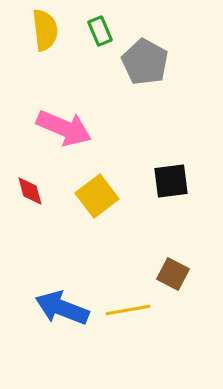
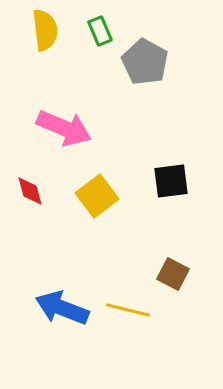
yellow line: rotated 24 degrees clockwise
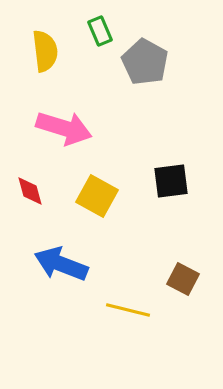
yellow semicircle: moved 21 px down
pink arrow: rotated 6 degrees counterclockwise
yellow square: rotated 24 degrees counterclockwise
brown square: moved 10 px right, 5 px down
blue arrow: moved 1 px left, 44 px up
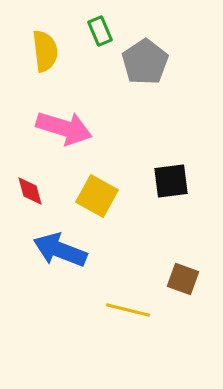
gray pentagon: rotated 9 degrees clockwise
blue arrow: moved 1 px left, 14 px up
brown square: rotated 8 degrees counterclockwise
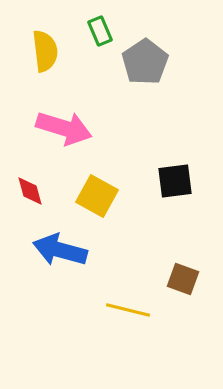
black square: moved 4 px right
blue arrow: rotated 6 degrees counterclockwise
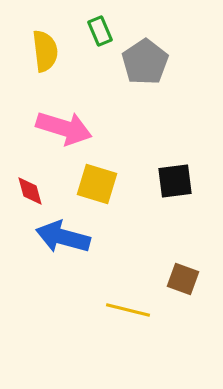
yellow square: moved 12 px up; rotated 12 degrees counterclockwise
blue arrow: moved 3 px right, 13 px up
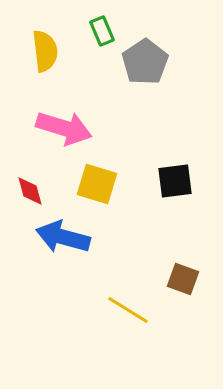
green rectangle: moved 2 px right
yellow line: rotated 18 degrees clockwise
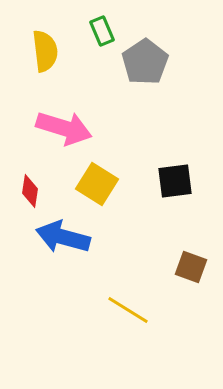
yellow square: rotated 15 degrees clockwise
red diamond: rotated 24 degrees clockwise
brown square: moved 8 px right, 12 px up
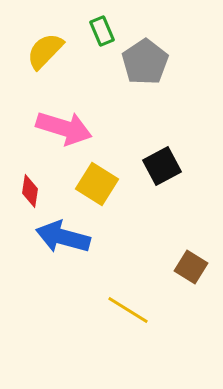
yellow semicircle: rotated 129 degrees counterclockwise
black square: moved 13 px left, 15 px up; rotated 21 degrees counterclockwise
brown square: rotated 12 degrees clockwise
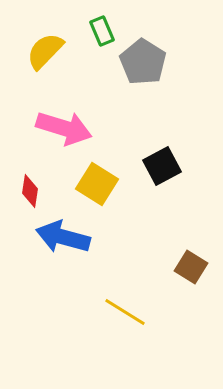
gray pentagon: moved 2 px left; rotated 6 degrees counterclockwise
yellow line: moved 3 px left, 2 px down
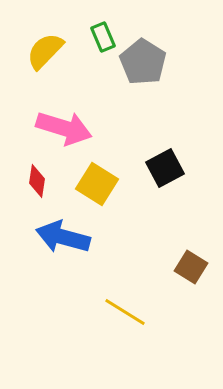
green rectangle: moved 1 px right, 6 px down
black square: moved 3 px right, 2 px down
red diamond: moved 7 px right, 10 px up
